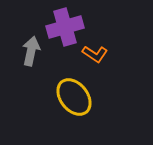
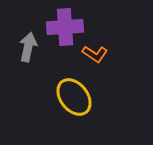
purple cross: rotated 12 degrees clockwise
gray arrow: moved 3 px left, 4 px up
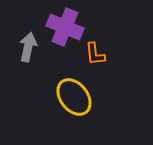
purple cross: rotated 27 degrees clockwise
orange L-shape: rotated 50 degrees clockwise
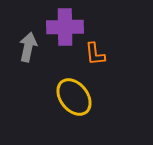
purple cross: rotated 24 degrees counterclockwise
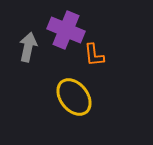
purple cross: moved 1 px right, 3 px down; rotated 24 degrees clockwise
orange L-shape: moved 1 px left, 1 px down
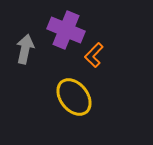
gray arrow: moved 3 px left, 2 px down
orange L-shape: rotated 50 degrees clockwise
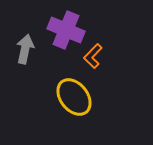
orange L-shape: moved 1 px left, 1 px down
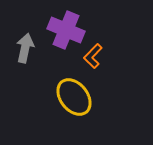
gray arrow: moved 1 px up
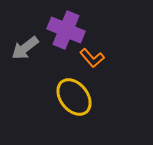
gray arrow: rotated 140 degrees counterclockwise
orange L-shape: moved 1 px left, 2 px down; rotated 85 degrees counterclockwise
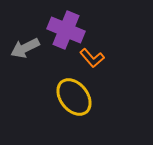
gray arrow: rotated 12 degrees clockwise
